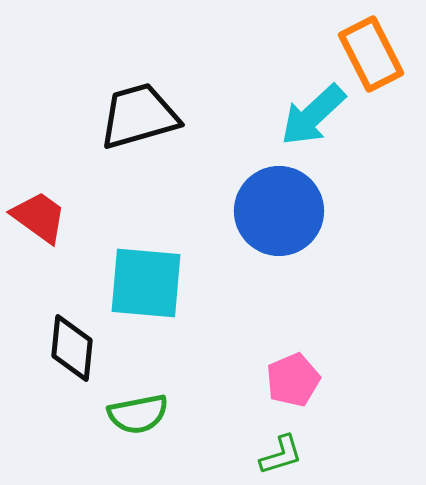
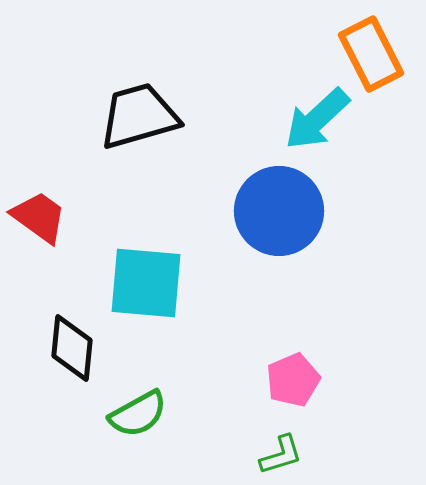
cyan arrow: moved 4 px right, 4 px down
green semicircle: rotated 18 degrees counterclockwise
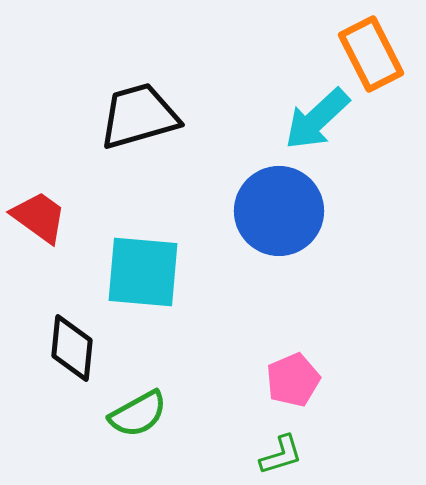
cyan square: moved 3 px left, 11 px up
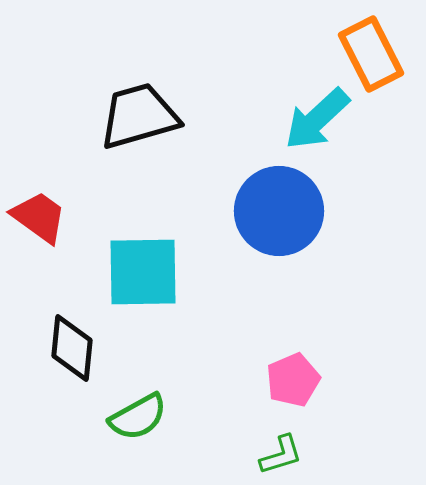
cyan square: rotated 6 degrees counterclockwise
green semicircle: moved 3 px down
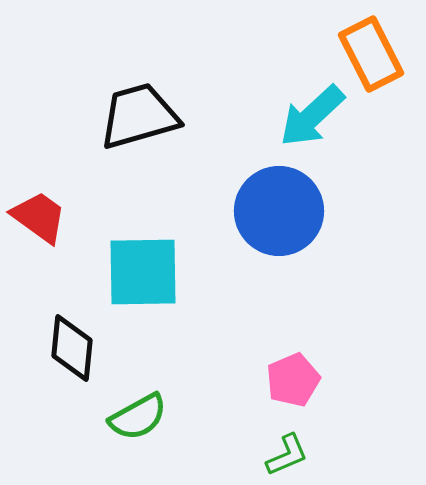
cyan arrow: moved 5 px left, 3 px up
green L-shape: moved 6 px right; rotated 6 degrees counterclockwise
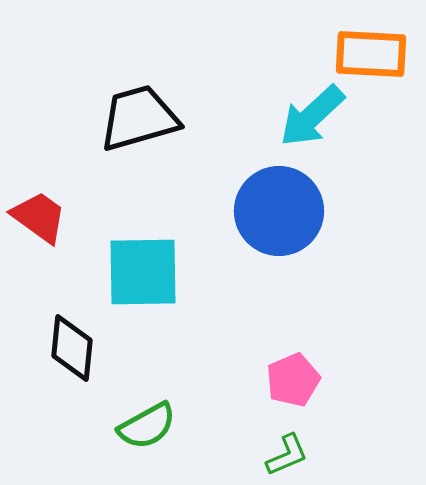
orange rectangle: rotated 60 degrees counterclockwise
black trapezoid: moved 2 px down
green semicircle: moved 9 px right, 9 px down
